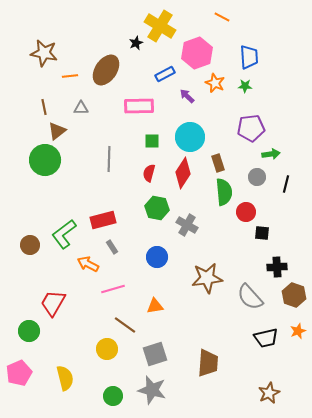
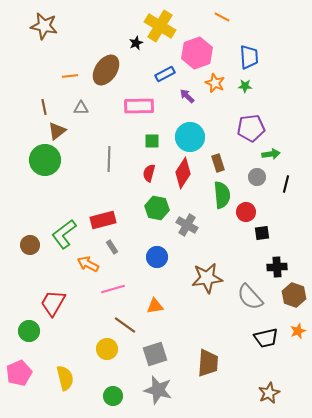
brown star at (44, 53): moved 27 px up
green semicircle at (224, 192): moved 2 px left, 3 px down
black square at (262, 233): rotated 14 degrees counterclockwise
gray star at (152, 390): moved 6 px right
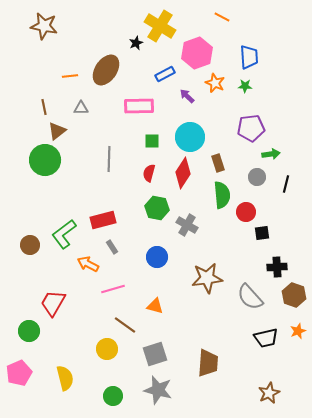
orange triangle at (155, 306): rotated 24 degrees clockwise
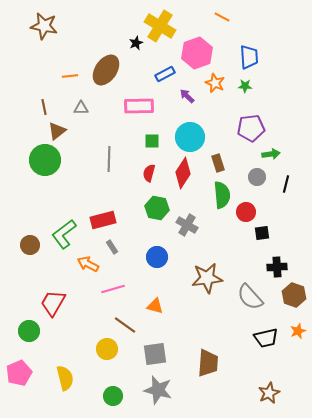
gray square at (155, 354): rotated 10 degrees clockwise
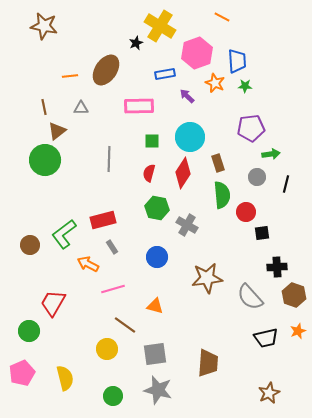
blue trapezoid at (249, 57): moved 12 px left, 4 px down
blue rectangle at (165, 74): rotated 18 degrees clockwise
pink pentagon at (19, 373): moved 3 px right
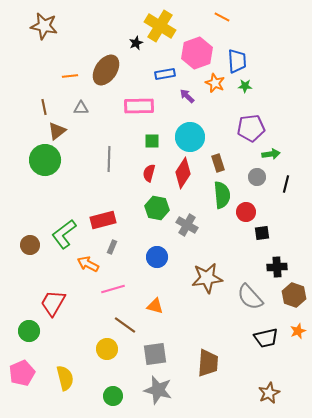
gray rectangle at (112, 247): rotated 56 degrees clockwise
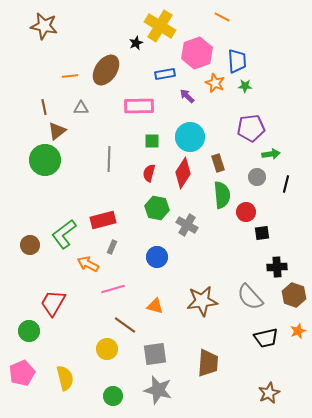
brown star at (207, 278): moved 5 px left, 23 px down
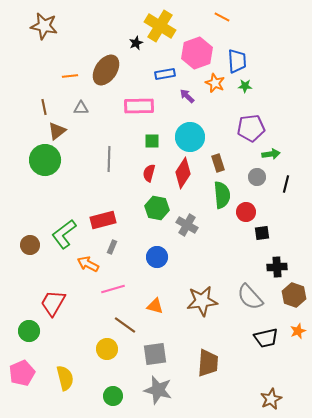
brown star at (269, 393): moved 2 px right, 6 px down
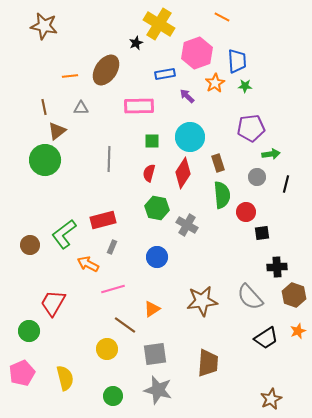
yellow cross at (160, 26): moved 1 px left, 2 px up
orange star at (215, 83): rotated 18 degrees clockwise
orange triangle at (155, 306): moved 3 px left, 3 px down; rotated 48 degrees counterclockwise
black trapezoid at (266, 338): rotated 20 degrees counterclockwise
